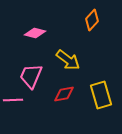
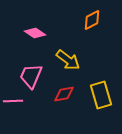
orange diamond: rotated 20 degrees clockwise
pink diamond: rotated 20 degrees clockwise
pink line: moved 1 px down
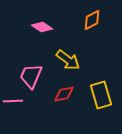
pink diamond: moved 7 px right, 6 px up
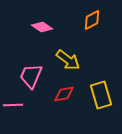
pink line: moved 4 px down
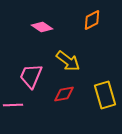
yellow arrow: moved 1 px down
yellow rectangle: moved 4 px right
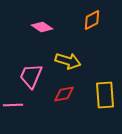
yellow arrow: rotated 20 degrees counterclockwise
yellow rectangle: rotated 12 degrees clockwise
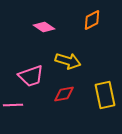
pink diamond: moved 2 px right
pink trapezoid: rotated 132 degrees counterclockwise
yellow rectangle: rotated 8 degrees counterclockwise
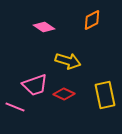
pink trapezoid: moved 4 px right, 9 px down
red diamond: rotated 35 degrees clockwise
pink line: moved 2 px right, 2 px down; rotated 24 degrees clockwise
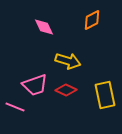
pink diamond: rotated 30 degrees clockwise
red diamond: moved 2 px right, 4 px up
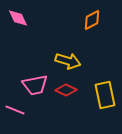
pink diamond: moved 26 px left, 9 px up
pink trapezoid: rotated 8 degrees clockwise
pink line: moved 3 px down
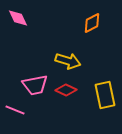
orange diamond: moved 3 px down
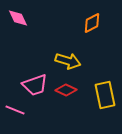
pink trapezoid: rotated 8 degrees counterclockwise
